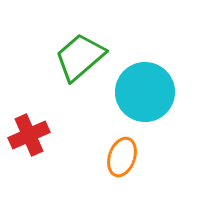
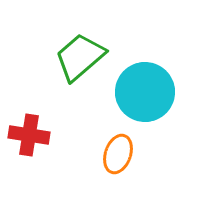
red cross: rotated 33 degrees clockwise
orange ellipse: moved 4 px left, 3 px up
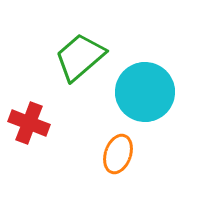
red cross: moved 12 px up; rotated 12 degrees clockwise
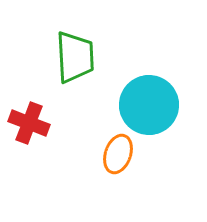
green trapezoid: moved 5 px left; rotated 128 degrees clockwise
cyan circle: moved 4 px right, 13 px down
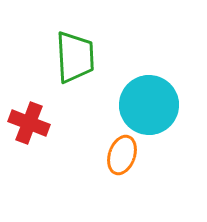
orange ellipse: moved 4 px right, 1 px down
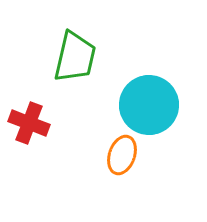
green trapezoid: rotated 16 degrees clockwise
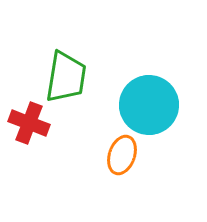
green trapezoid: moved 9 px left, 20 px down; rotated 4 degrees counterclockwise
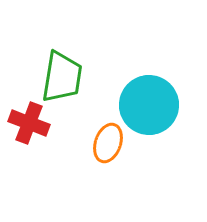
green trapezoid: moved 4 px left
orange ellipse: moved 14 px left, 12 px up
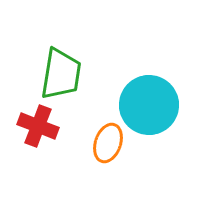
green trapezoid: moved 1 px left, 3 px up
red cross: moved 9 px right, 3 px down
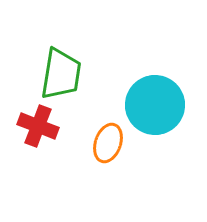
cyan circle: moved 6 px right
